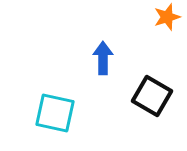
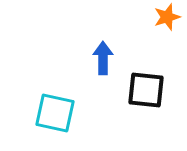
black square: moved 6 px left, 6 px up; rotated 24 degrees counterclockwise
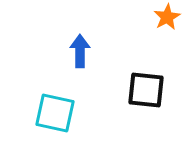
orange star: rotated 12 degrees counterclockwise
blue arrow: moved 23 px left, 7 px up
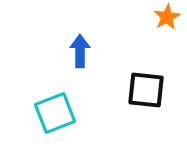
cyan square: rotated 33 degrees counterclockwise
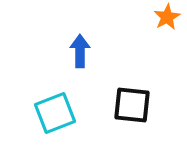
black square: moved 14 px left, 15 px down
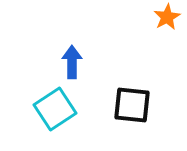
blue arrow: moved 8 px left, 11 px down
cyan square: moved 4 px up; rotated 12 degrees counterclockwise
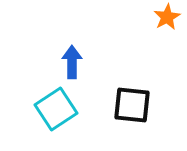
cyan square: moved 1 px right
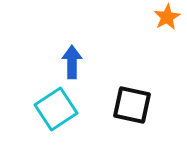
black square: rotated 6 degrees clockwise
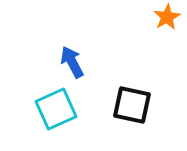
blue arrow: rotated 28 degrees counterclockwise
cyan square: rotated 9 degrees clockwise
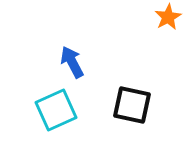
orange star: moved 1 px right
cyan square: moved 1 px down
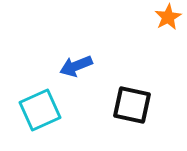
blue arrow: moved 4 px right, 4 px down; rotated 84 degrees counterclockwise
cyan square: moved 16 px left
